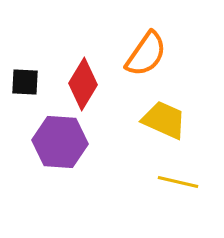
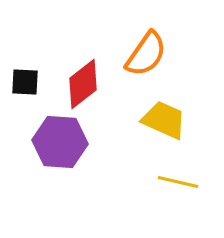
red diamond: rotated 21 degrees clockwise
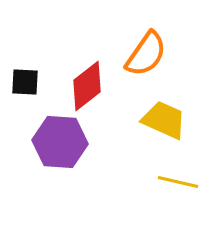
red diamond: moved 4 px right, 2 px down
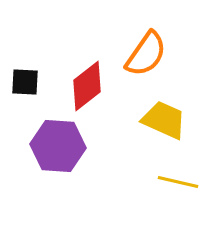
purple hexagon: moved 2 px left, 4 px down
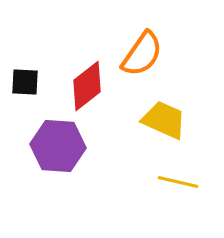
orange semicircle: moved 4 px left
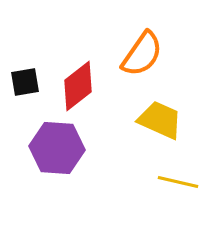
black square: rotated 12 degrees counterclockwise
red diamond: moved 9 px left
yellow trapezoid: moved 4 px left
purple hexagon: moved 1 px left, 2 px down
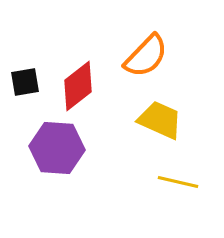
orange semicircle: moved 4 px right, 2 px down; rotated 9 degrees clockwise
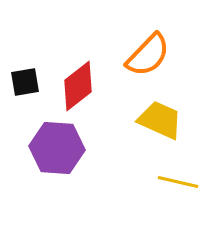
orange semicircle: moved 2 px right, 1 px up
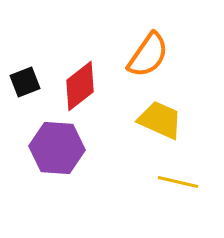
orange semicircle: rotated 9 degrees counterclockwise
black square: rotated 12 degrees counterclockwise
red diamond: moved 2 px right
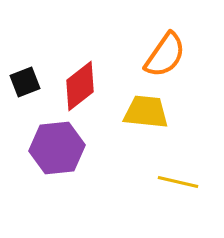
orange semicircle: moved 17 px right
yellow trapezoid: moved 14 px left, 8 px up; rotated 18 degrees counterclockwise
purple hexagon: rotated 10 degrees counterclockwise
